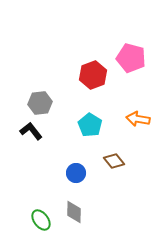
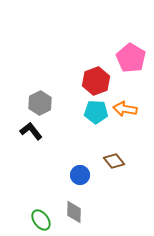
pink pentagon: rotated 16 degrees clockwise
red hexagon: moved 3 px right, 6 px down
gray hexagon: rotated 20 degrees counterclockwise
orange arrow: moved 13 px left, 10 px up
cyan pentagon: moved 6 px right, 13 px up; rotated 30 degrees counterclockwise
blue circle: moved 4 px right, 2 px down
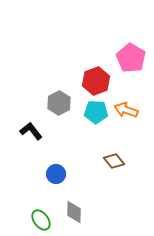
gray hexagon: moved 19 px right
orange arrow: moved 1 px right, 1 px down; rotated 10 degrees clockwise
blue circle: moved 24 px left, 1 px up
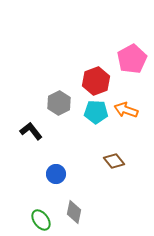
pink pentagon: moved 1 px right, 1 px down; rotated 12 degrees clockwise
gray diamond: rotated 10 degrees clockwise
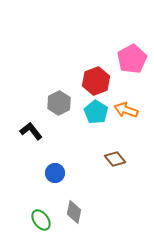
cyan pentagon: rotated 30 degrees clockwise
brown diamond: moved 1 px right, 2 px up
blue circle: moved 1 px left, 1 px up
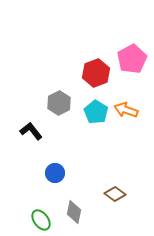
red hexagon: moved 8 px up
brown diamond: moved 35 px down; rotated 15 degrees counterclockwise
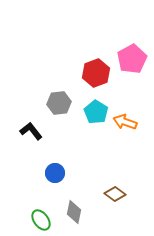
gray hexagon: rotated 20 degrees clockwise
orange arrow: moved 1 px left, 12 px down
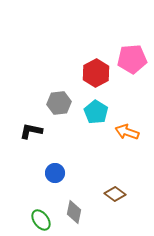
pink pentagon: rotated 24 degrees clockwise
red hexagon: rotated 8 degrees counterclockwise
orange arrow: moved 2 px right, 10 px down
black L-shape: rotated 40 degrees counterclockwise
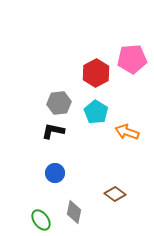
black L-shape: moved 22 px right
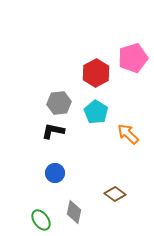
pink pentagon: moved 1 px right, 1 px up; rotated 12 degrees counterclockwise
orange arrow: moved 1 px right, 2 px down; rotated 25 degrees clockwise
